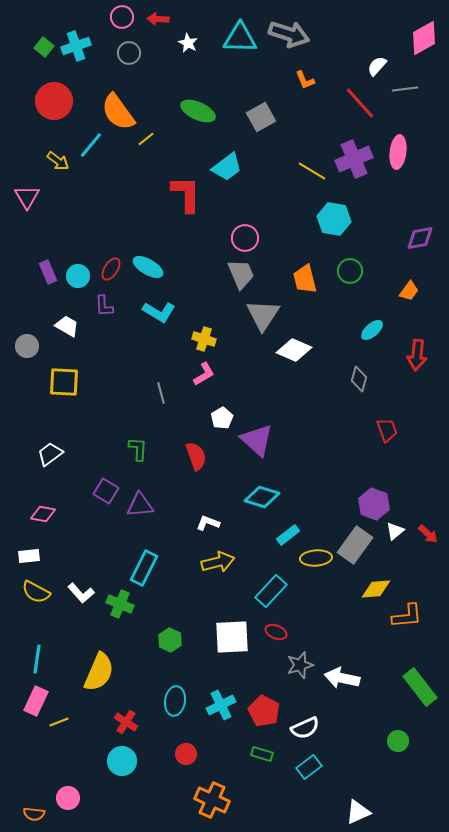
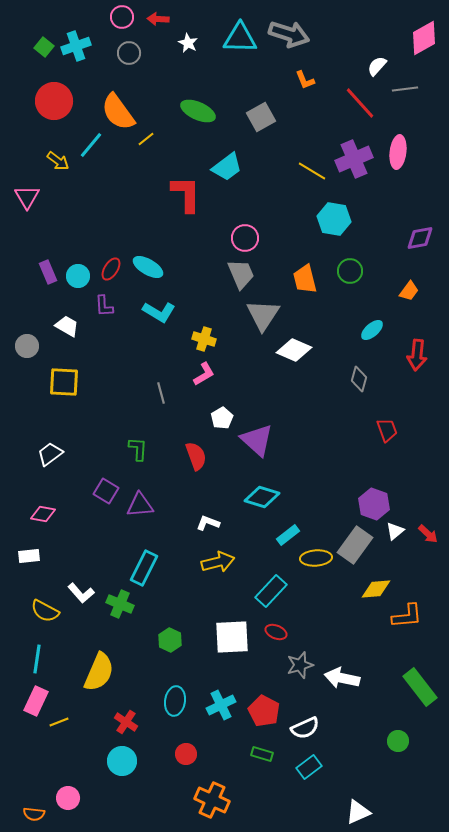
yellow semicircle at (36, 592): moved 9 px right, 19 px down
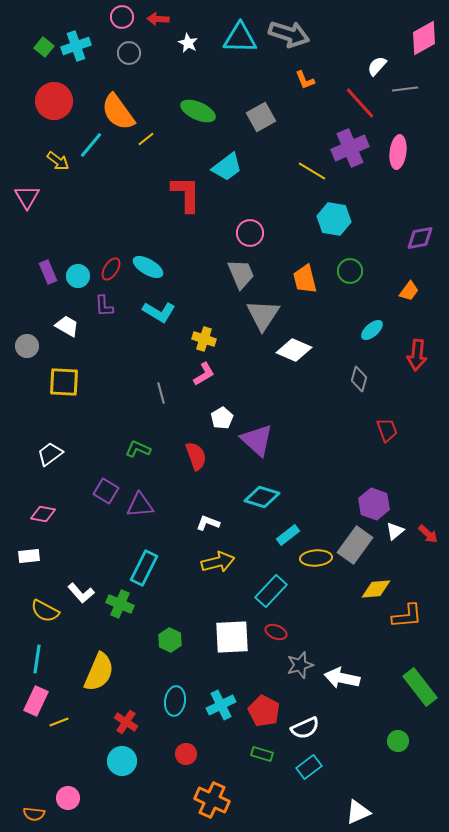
purple cross at (354, 159): moved 4 px left, 11 px up
pink circle at (245, 238): moved 5 px right, 5 px up
green L-shape at (138, 449): rotated 70 degrees counterclockwise
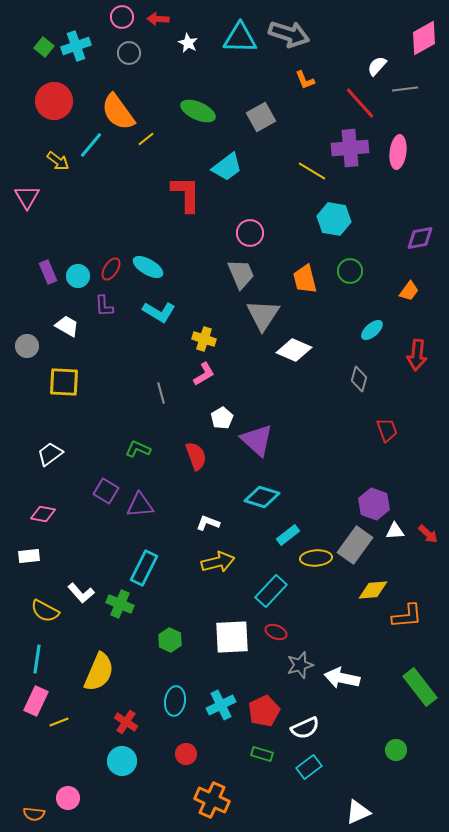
purple cross at (350, 148): rotated 18 degrees clockwise
white triangle at (395, 531): rotated 36 degrees clockwise
yellow diamond at (376, 589): moved 3 px left, 1 px down
red pentagon at (264, 711): rotated 20 degrees clockwise
green circle at (398, 741): moved 2 px left, 9 px down
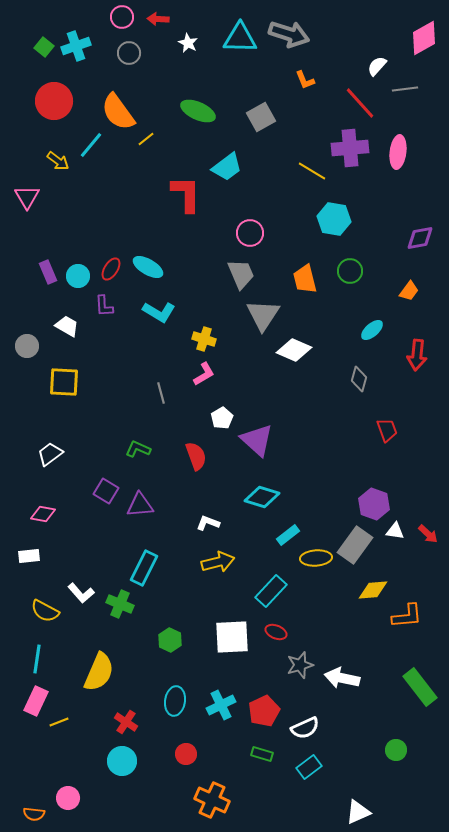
white triangle at (395, 531): rotated 12 degrees clockwise
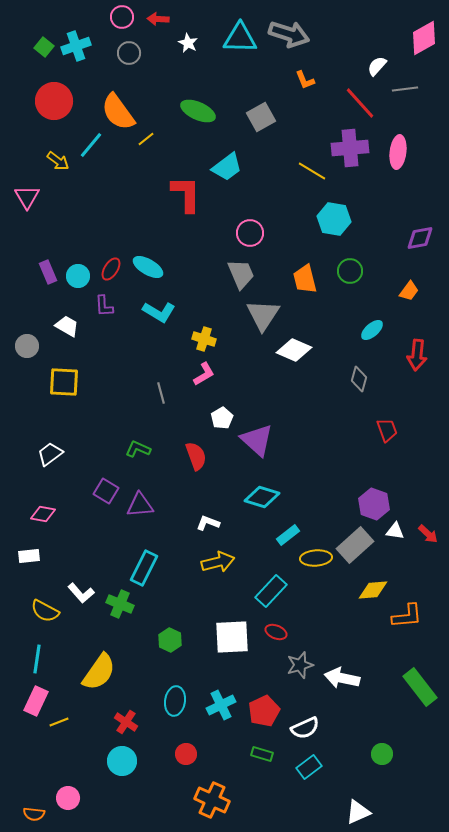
gray rectangle at (355, 545): rotated 12 degrees clockwise
yellow semicircle at (99, 672): rotated 12 degrees clockwise
green circle at (396, 750): moved 14 px left, 4 px down
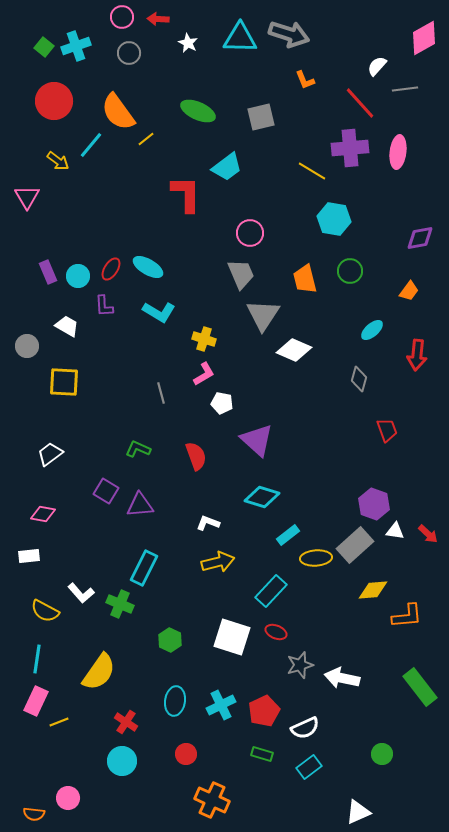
gray square at (261, 117): rotated 16 degrees clockwise
white pentagon at (222, 418): moved 15 px up; rotated 30 degrees counterclockwise
white square at (232, 637): rotated 21 degrees clockwise
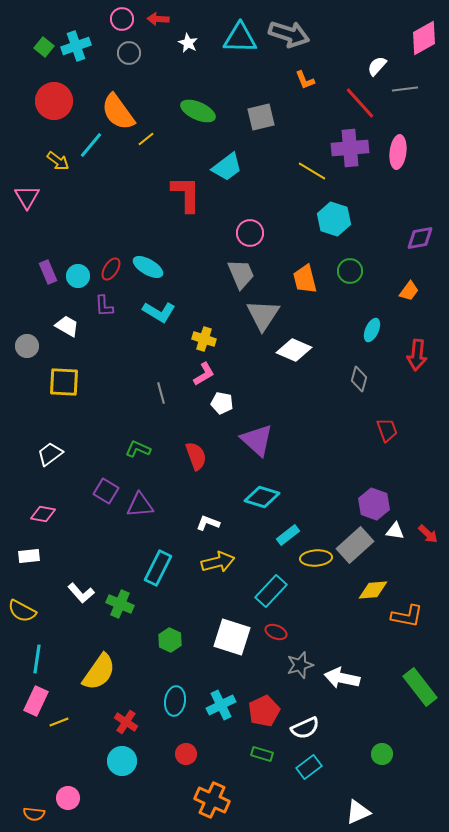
pink circle at (122, 17): moved 2 px down
cyan hexagon at (334, 219): rotated 8 degrees clockwise
cyan ellipse at (372, 330): rotated 25 degrees counterclockwise
cyan rectangle at (144, 568): moved 14 px right
yellow semicircle at (45, 611): moved 23 px left
orange L-shape at (407, 616): rotated 16 degrees clockwise
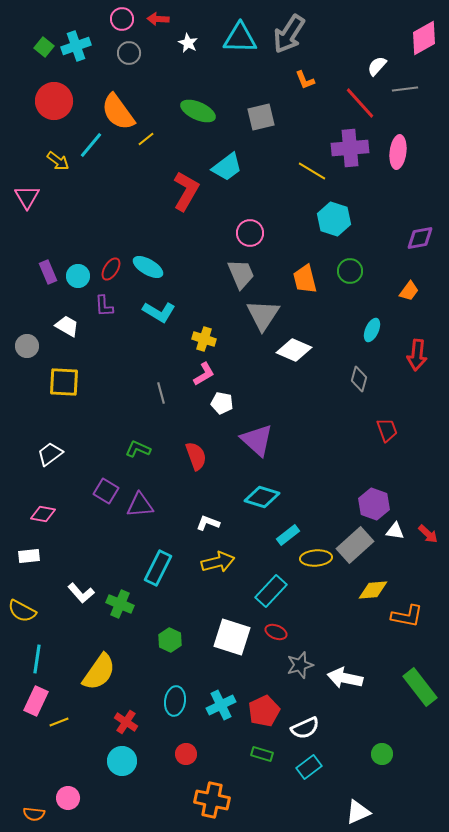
gray arrow at (289, 34): rotated 105 degrees clockwise
red L-shape at (186, 194): moved 3 px up; rotated 30 degrees clockwise
white arrow at (342, 678): moved 3 px right
orange cross at (212, 800): rotated 12 degrees counterclockwise
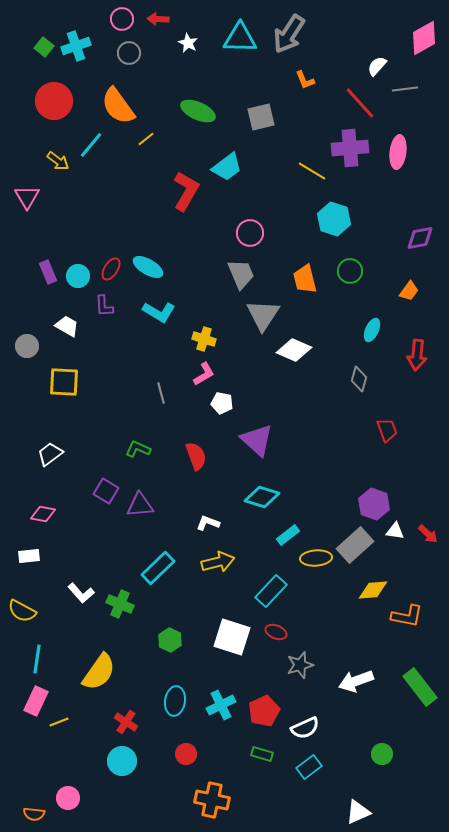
orange semicircle at (118, 112): moved 6 px up
cyan rectangle at (158, 568): rotated 20 degrees clockwise
white arrow at (345, 678): moved 11 px right, 3 px down; rotated 32 degrees counterclockwise
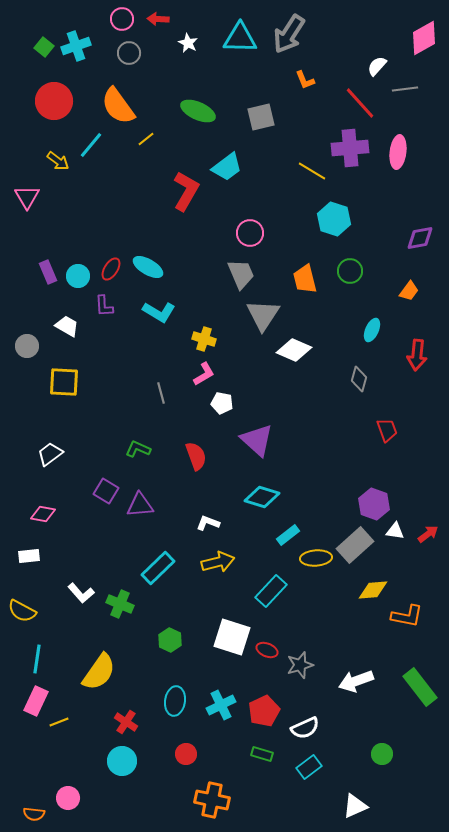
red arrow at (428, 534): rotated 80 degrees counterclockwise
red ellipse at (276, 632): moved 9 px left, 18 px down
white triangle at (358, 812): moved 3 px left, 6 px up
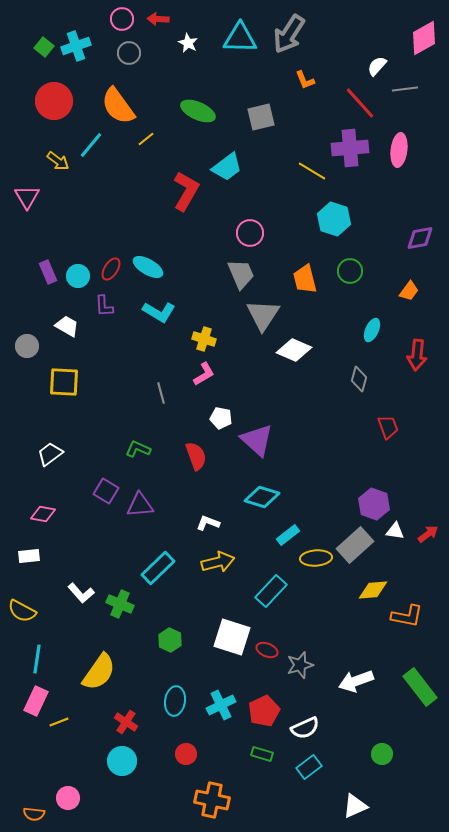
pink ellipse at (398, 152): moved 1 px right, 2 px up
white pentagon at (222, 403): moved 1 px left, 15 px down
red trapezoid at (387, 430): moved 1 px right, 3 px up
